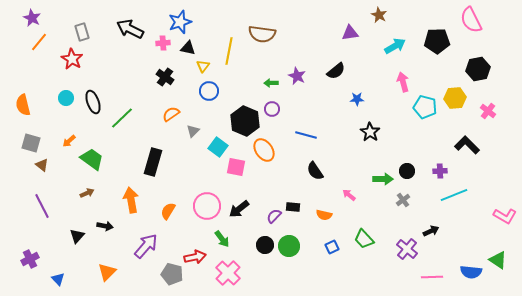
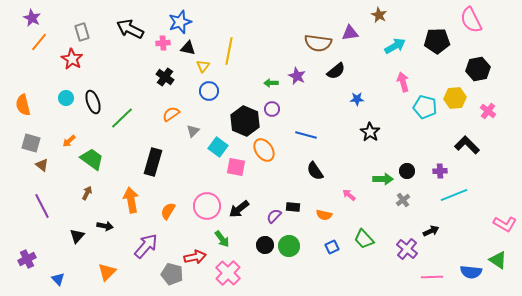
brown semicircle at (262, 34): moved 56 px right, 9 px down
brown arrow at (87, 193): rotated 40 degrees counterclockwise
pink L-shape at (505, 216): moved 8 px down
purple cross at (30, 259): moved 3 px left
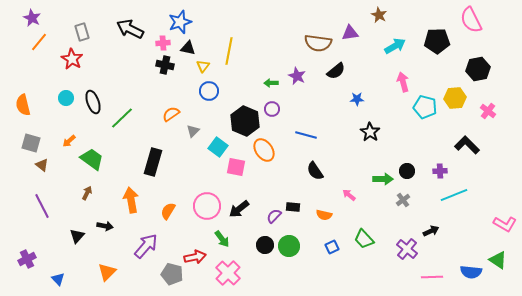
black cross at (165, 77): moved 12 px up; rotated 24 degrees counterclockwise
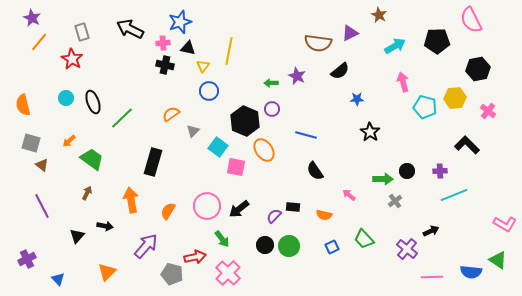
purple triangle at (350, 33): rotated 18 degrees counterclockwise
black semicircle at (336, 71): moved 4 px right
gray cross at (403, 200): moved 8 px left, 1 px down
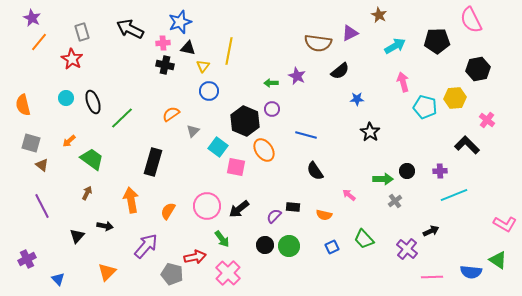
pink cross at (488, 111): moved 1 px left, 9 px down
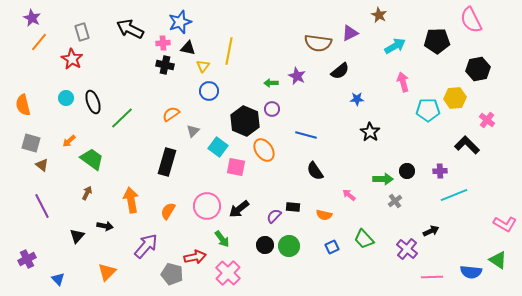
cyan pentagon at (425, 107): moved 3 px right, 3 px down; rotated 15 degrees counterclockwise
black rectangle at (153, 162): moved 14 px right
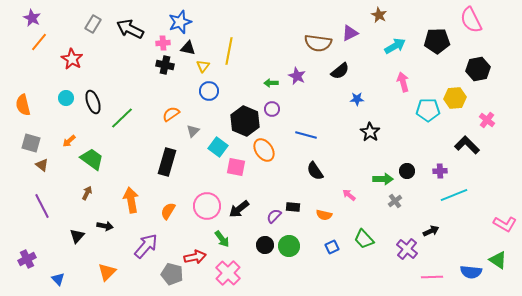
gray rectangle at (82, 32): moved 11 px right, 8 px up; rotated 48 degrees clockwise
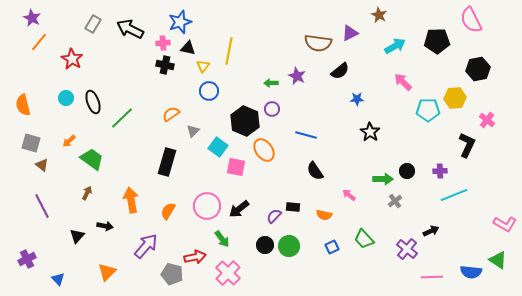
pink arrow at (403, 82): rotated 30 degrees counterclockwise
black L-shape at (467, 145): rotated 70 degrees clockwise
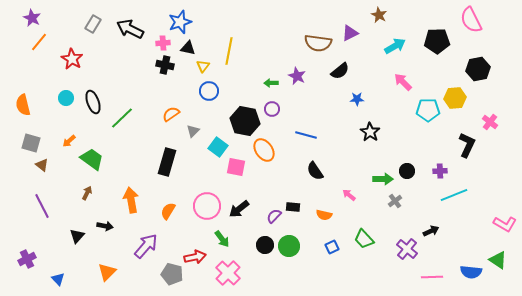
pink cross at (487, 120): moved 3 px right, 2 px down
black hexagon at (245, 121): rotated 12 degrees counterclockwise
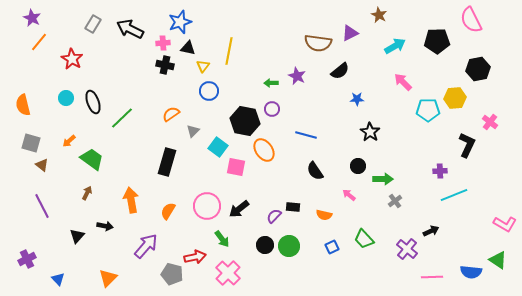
black circle at (407, 171): moved 49 px left, 5 px up
orange triangle at (107, 272): moved 1 px right, 6 px down
